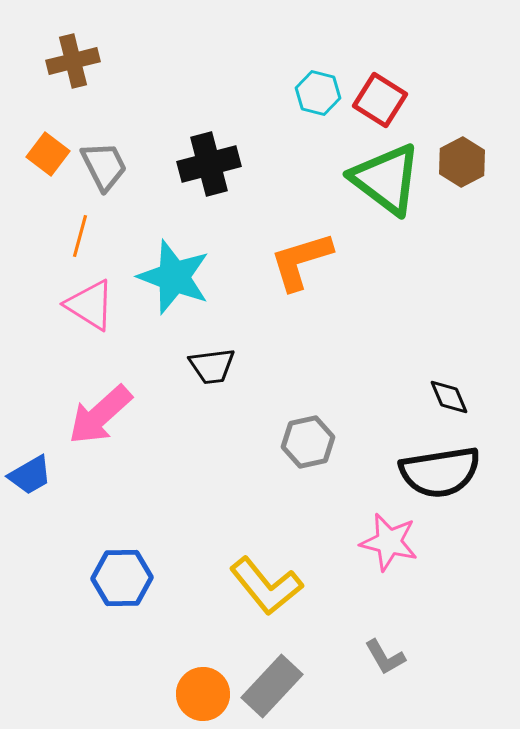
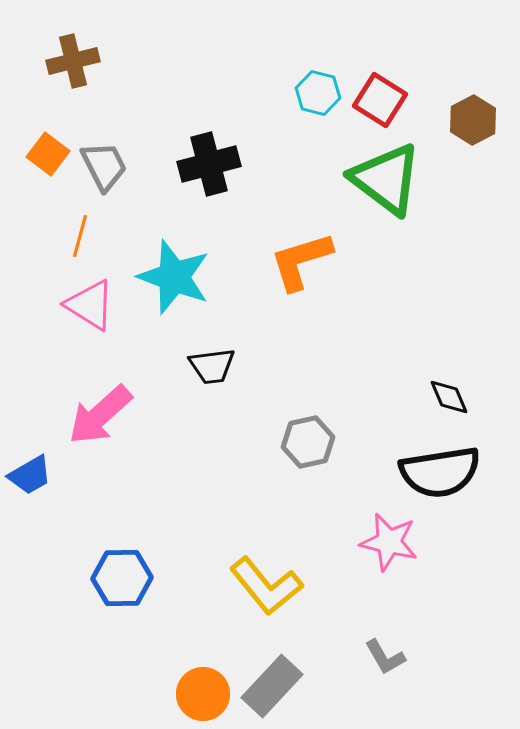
brown hexagon: moved 11 px right, 42 px up
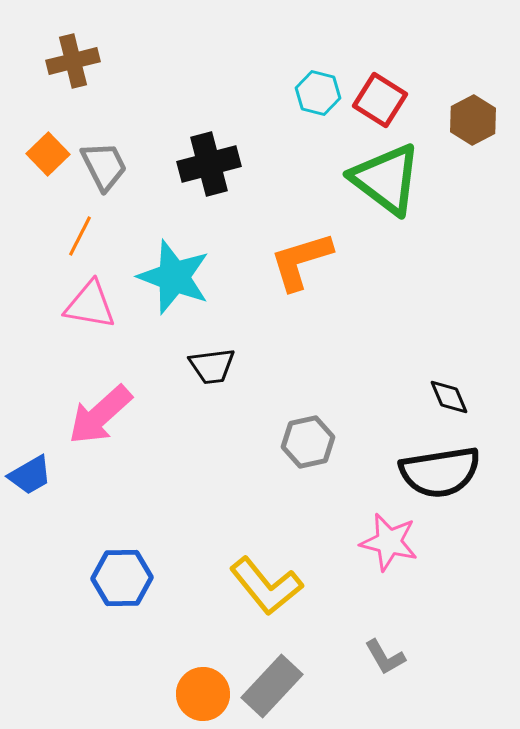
orange square: rotated 9 degrees clockwise
orange line: rotated 12 degrees clockwise
pink triangle: rotated 22 degrees counterclockwise
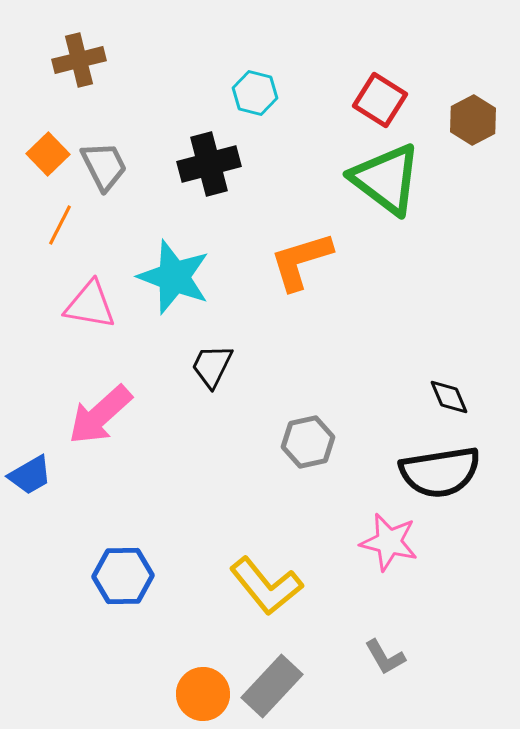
brown cross: moved 6 px right, 1 px up
cyan hexagon: moved 63 px left
orange line: moved 20 px left, 11 px up
black trapezoid: rotated 123 degrees clockwise
blue hexagon: moved 1 px right, 2 px up
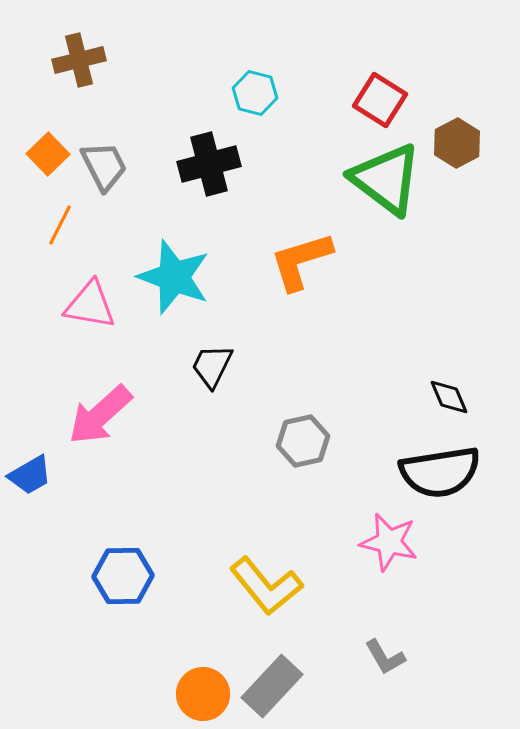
brown hexagon: moved 16 px left, 23 px down
gray hexagon: moved 5 px left, 1 px up
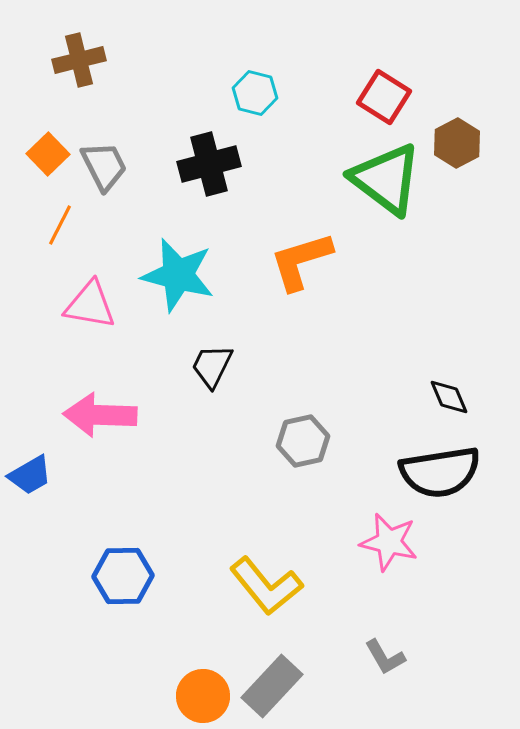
red square: moved 4 px right, 3 px up
cyan star: moved 4 px right, 2 px up; rotated 6 degrees counterclockwise
pink arrow: rotated 44 degrees clockwise
orange circle: moved 2 px down
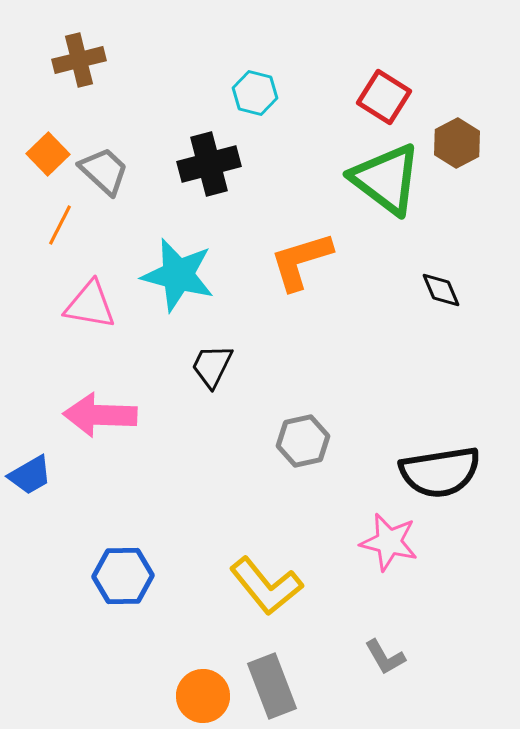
gray trapezoid: moved 5 px down; rotated 20 degrees counterclockwise
black diamond: moved 8 px left, 107 px up
gray rectangle: rotated 64 degrees counterclockwise
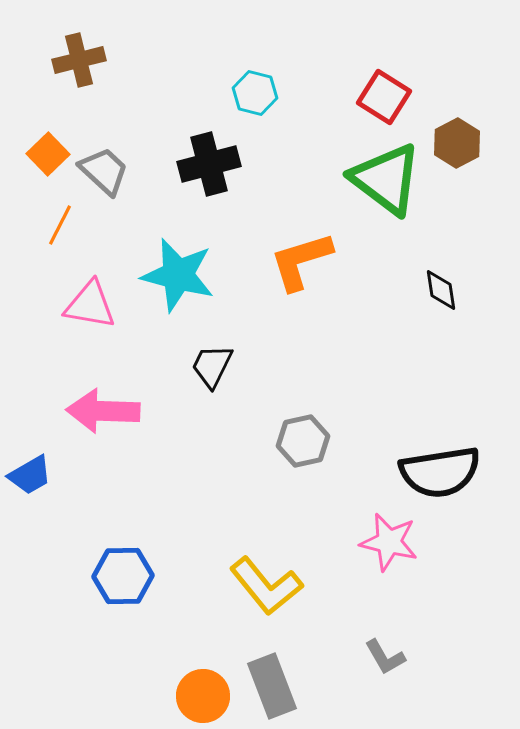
black diamond: rotated 15 degrees clockwise
pink arrow: moved 3 px right, 4 px up
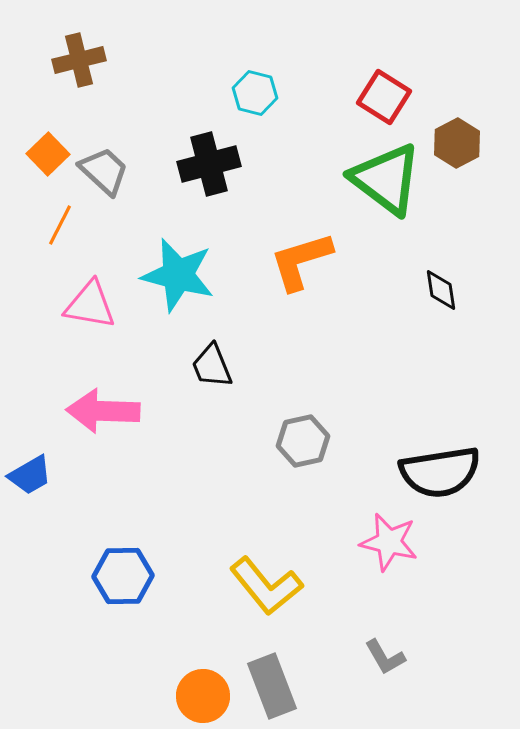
black trapezoid: rotated 48 degrees counterclockwise
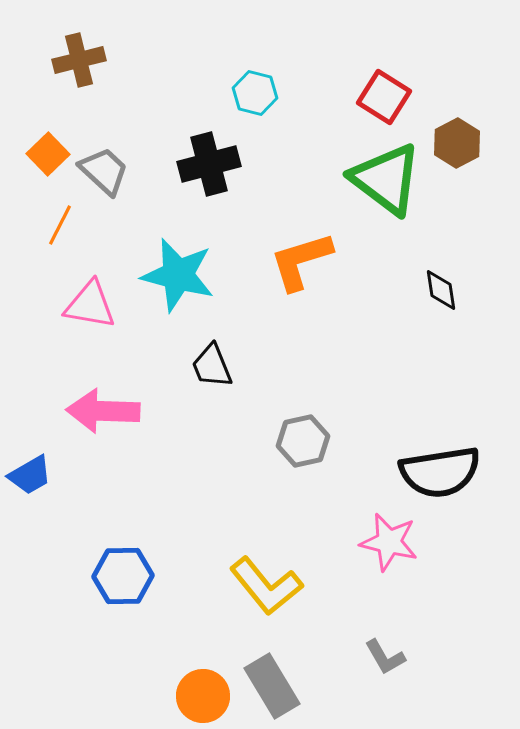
gray rectangle: rotated 10 degrees counterclockwise
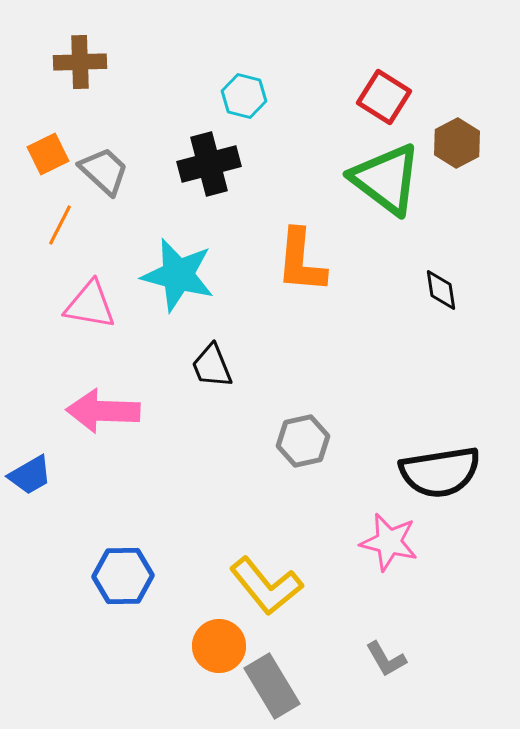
brown cross: moved 1 px right, 2 px down; rotated 12 degrees clockwise
cyan hexagon: moved 11 px left, 3 px down
orange square: rotated 18 degrees clockwise
orange L-shape: rotated 68 degrees counterclockwise
gray L-shape: moved 1 px right, 2 px down
orange circle: moved 16 px right, 50 px up
